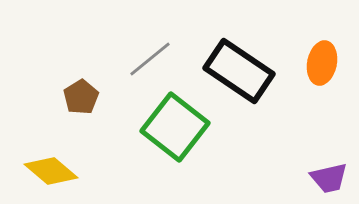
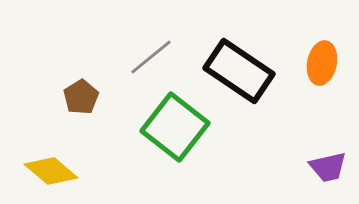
gray line: moved 1 px right, 2 px up
purple trapezoid: moved 1 px left, 11 px up
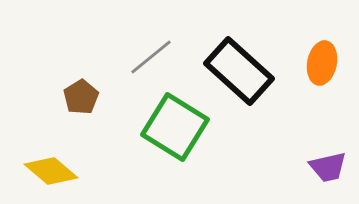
black rectangle: rotated 8 degrees clockwise
green square: rotated 6 degrees counterclockwise
